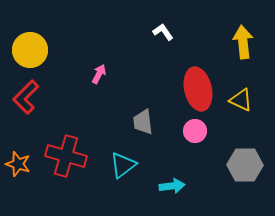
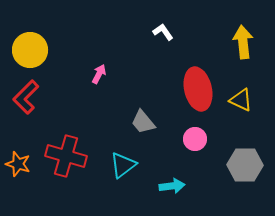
gray trapezoid: rotated 32 degrees counterclockwise
pink circle: moved 8 px down
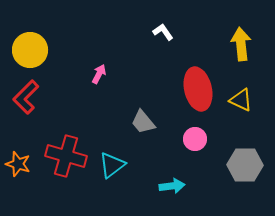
yellow arrow: moved 2 px left, 2 px down
cyan triangle: moved 11 px left
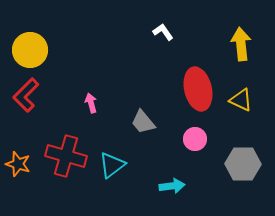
pink arrow: moved 8 px left, 29 px down; rotated 42 degrees counterclockwise
red L-shape: moved 2 px up
gray hexagon: moved 2 px left, 1 px up
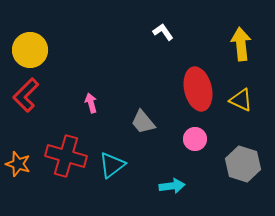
gray hexagon: rotated 16 degrees clockwise
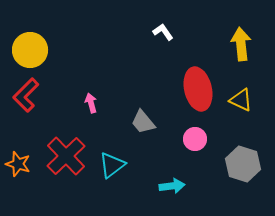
red cross: rotated 30 degrees clockwise
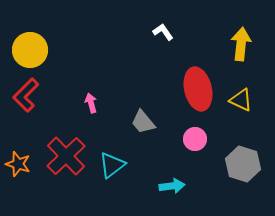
yellow arrow: rotated 12 degrees clockwise
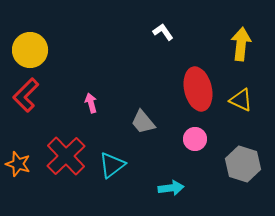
cyan arrow: moved 1 px left, 2 px down
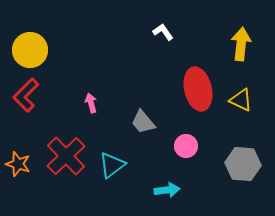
pink circle: moved 9 px left, 7 px down
gray hexagon: rotated 12 degrees counterclockwise
cyan arrow: moved 4 px left, 2 px down
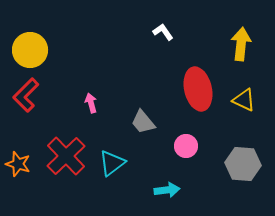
yellow triangle: moved 3 px right
cyan triangle: moved 2 px up
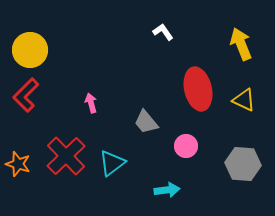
yellow arrow: rotated 28 degrees counterclockwise
gray trapezoid: moved 3 px right
